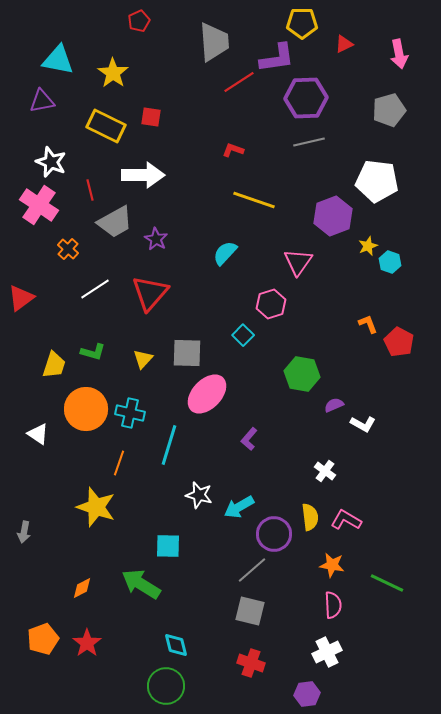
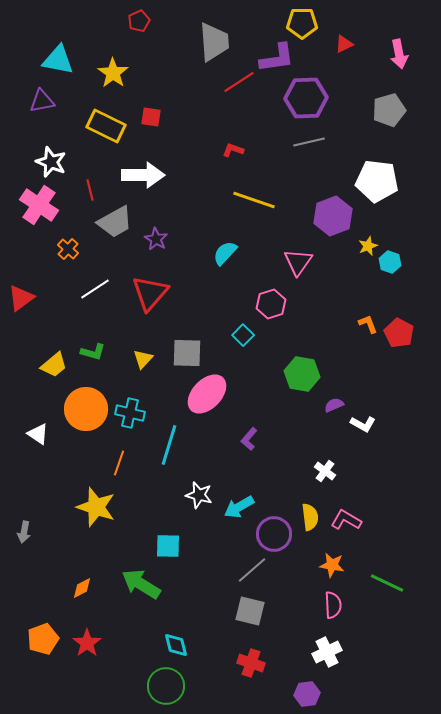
red pentagon at (399, 342): moved 9 px up
yellow trapezoid at (54, 365): rotated 32 degrees clockwise
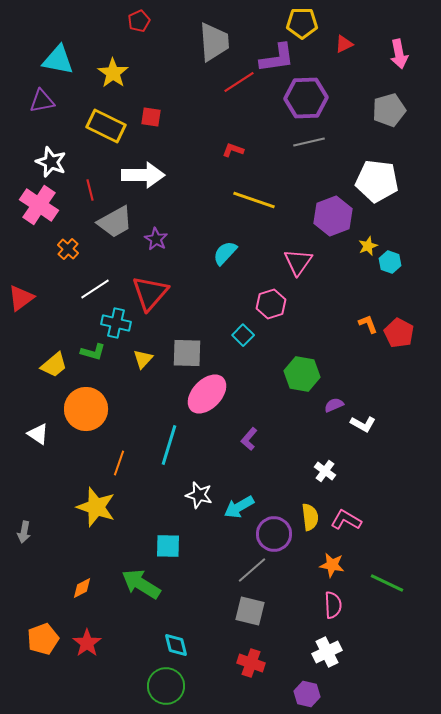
cyan cross at (130, 413): moved 14 px left, 90 px up
purple hexagon at (307, 694): rotated 20 degrees clockwise
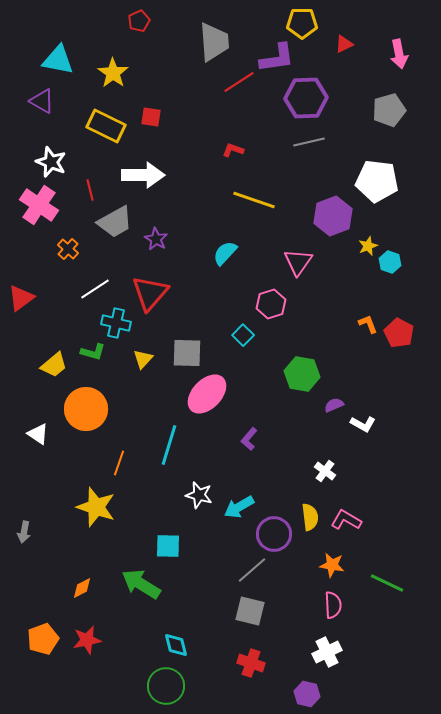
purple triangle at (42, 101): rotated 40 degrees clockwise
red star at (87, 643): moved 3 px up; rotated 24 degrees clockwise
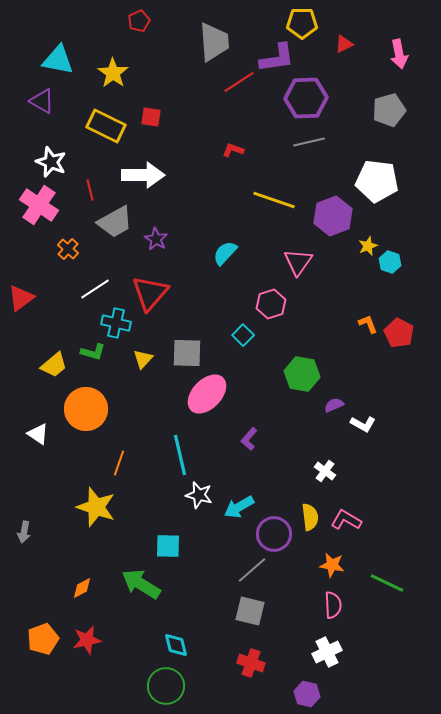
yellow line at (254, 200): moved 20 px right
cyan line at (169, 445): moved 11 px right, 10 px down; rotated 30 degrees counterclockwise
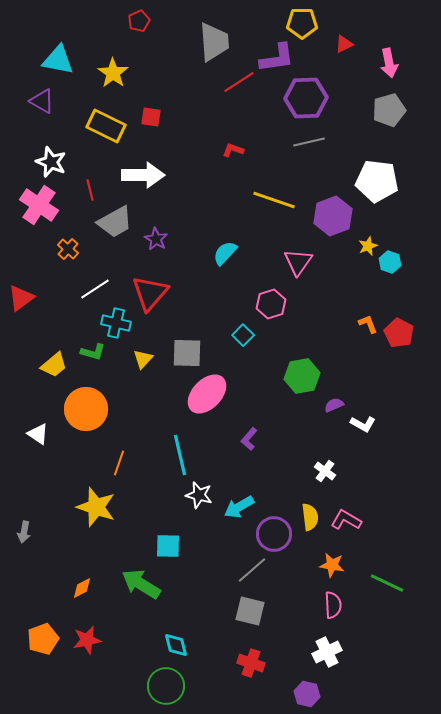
pink arrow at (399, 54): moved 10 px left, 9 px down
green hexagon at (302, 374): moved 2 px down; rotated 20 degrees counterclockwise
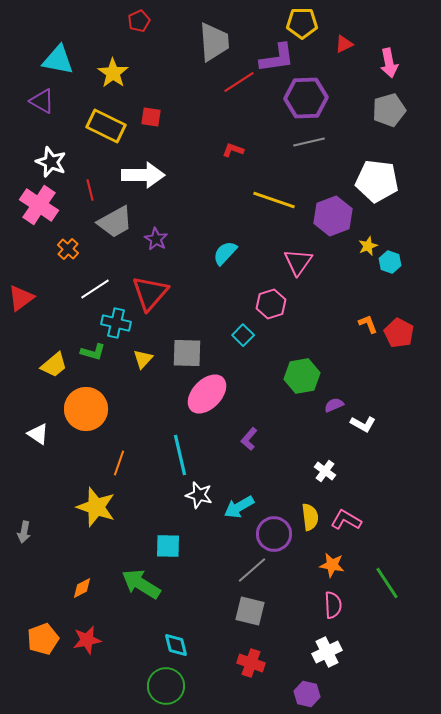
green line at (387, 583): rotated 32 degrees clockwise
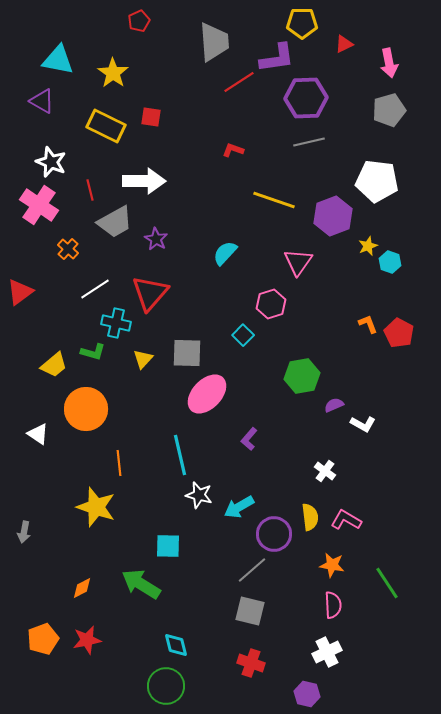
white arrow at (143, 175): moved 1 px right, 6 px down
red triangle at (21, 298): moved 1 px left, 6 px up
orange line at (119, 463): rotated 25 degrees counterclockwise
